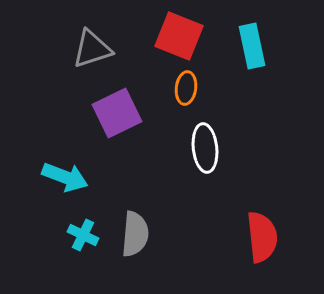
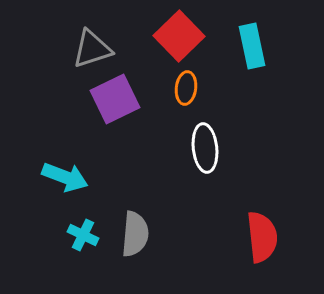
red square: rotated 24 degrees clockwise
purple square: moved 2 px left, 14 px up
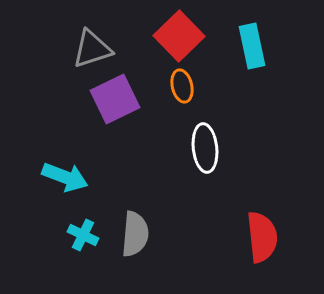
orange ellipse: moved 4 px left, 2 px up; rotated 20 degrees counterclockwise
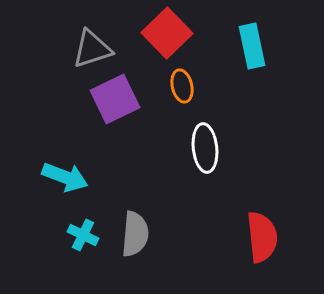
red square: moved 12 px left, 3 px up
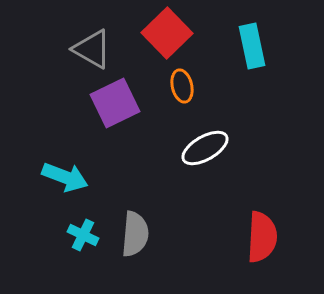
gray triangle: rotated 48 degrees clockwise
purple square: moved 4 px down
white ellipse: rotated 66 degrees clockwise
red semicircle: rotated 9 degrees clockwise
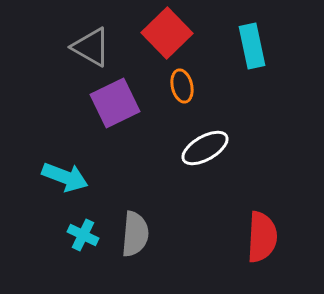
gray triangle: moved 1 px left, 2 px up
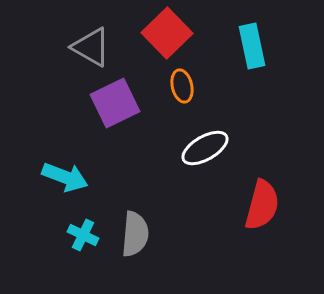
red semicircle: moved 32 px up; rotated 12 degrees clockwise
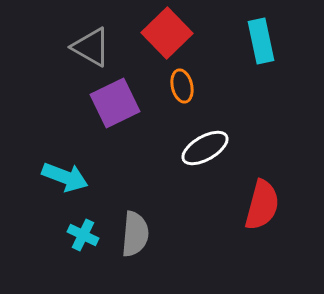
cyan rectangle: moved 9 px right, 5 px up
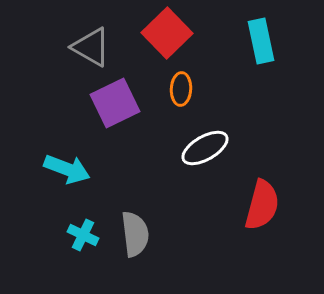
orange ellipse: moved 1 px left, 3 px down; rotated 16 degrees clockwise
cyan arrow: moved 2 px right, 8 px up
gray semicircle: rotated 12 degrees counterclockwise
